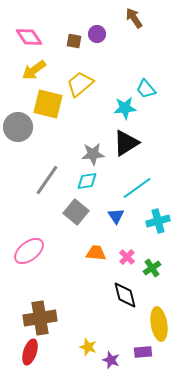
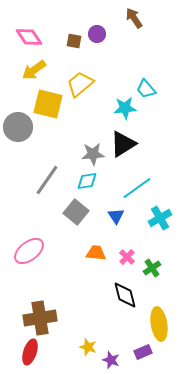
black triangle: moved 3 px left, 1 px down
cyan cross: moved 2 px right, 3 px up; rotated 15 degrees counterclockwise
purple rectangle: rotated 18 degrees counterclockwise
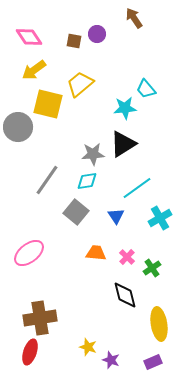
pink ellipse: moved 2 px down
purple rectangle: moved 10 px right, 10 px down
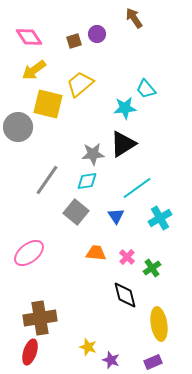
brown square: rotated 28 degrees counterclockwise
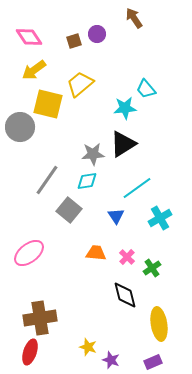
gray circle: moved 2 px right
gray square: moved 7 px left, 2 px up
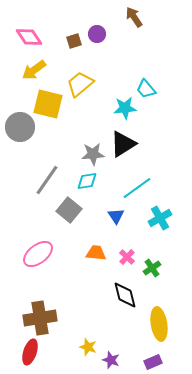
brown arrow: moved 1 px up
pink ellipse: moved 9 px right, 1 px down
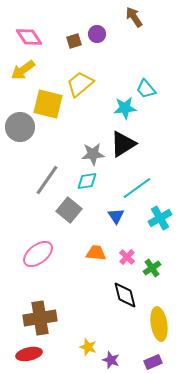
yellow arrow: moved 11 px left
red ellipse: moved 1 px left, 2 px down; rotated 60 degrees clockwise
